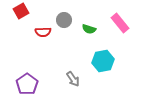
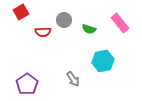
red square: moved 1 px down
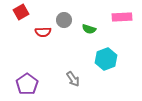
pink rectangle: moved 2 px right, 6 px up; rotated 54 degrees counterclockwise
cyan hexagon: moved 3 px right, 2 px up; rotated 10 degrees counterclockwise
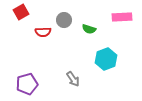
purple pentagon: rotated 20 degrees clockwise
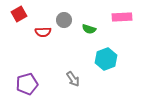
red square: moved 2 px left, 2 px down
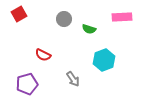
gray circle: moved 1 px up
red semicircle: moved 23 px down; rotated 28 degrees clockwise
cyan hexagon: moved 2 px left, 1 px down
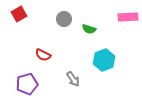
pink rectangle: moved 6 px right
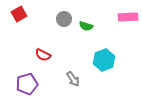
green semicircle: moved 3 px left, 3 px up
